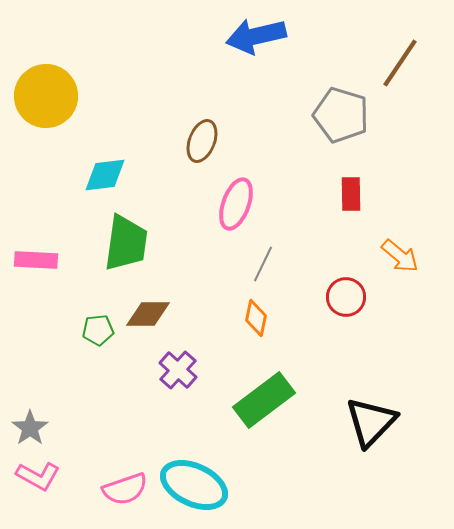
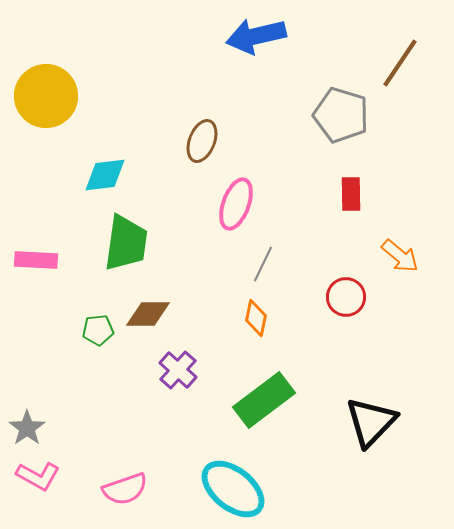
gray star: moved 3 px left
cyan ellipse: moved 39 px right, 4 px down; rotated 14 degrees clockwise
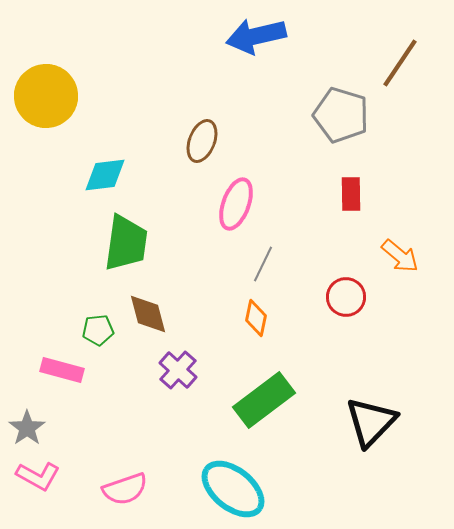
pink rectangle: moved 26 px right, 110 px down; rotated 12 degrees clockwise
brown diamond: rotated 75 degrees clockwise
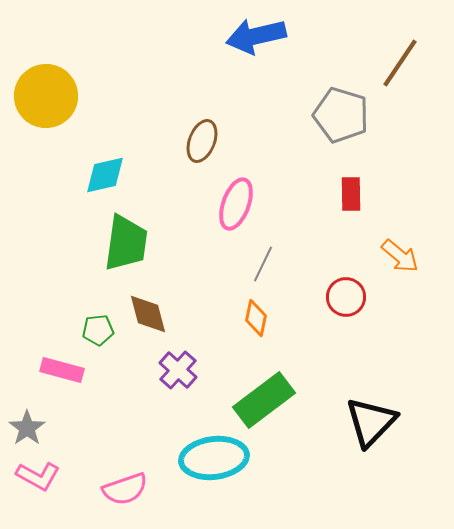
cyan diamond: rotated 6 degrees counterclockwise
cyan ellipse: moved 19 px left, 31 px up; rotated 46 degrees counterclockwise
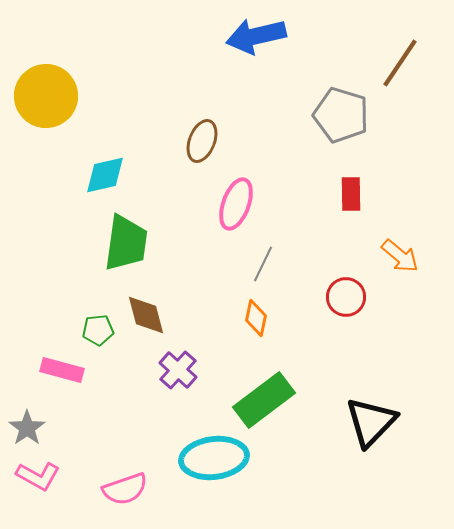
brown diamond: moved 2 px left, 1 px down
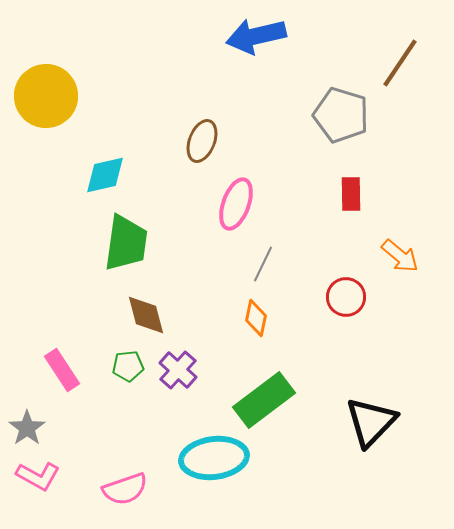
green pentagon: moved 30 px right, 36 px down
pink rectangle: rotated 42 degrees clockwise
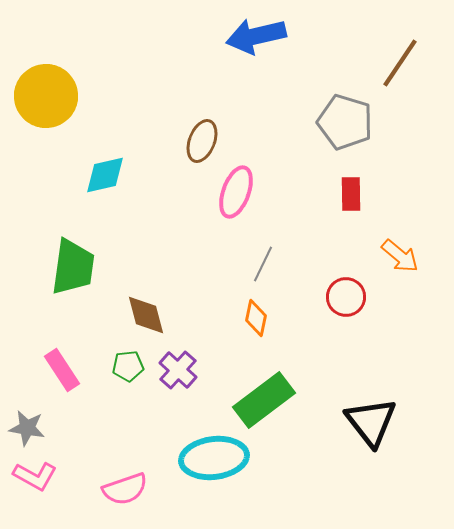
gray pentagon: moved 4 px right, 7 px down
pink ellipse: moved 12 px up
green trapezoid: moved 53 px left, 24 px down
black triangle: rotated 22 degrees counterclockwise
gray star: rotated 27 degrees counterclockwise
pink L-shape: moved 3 px left
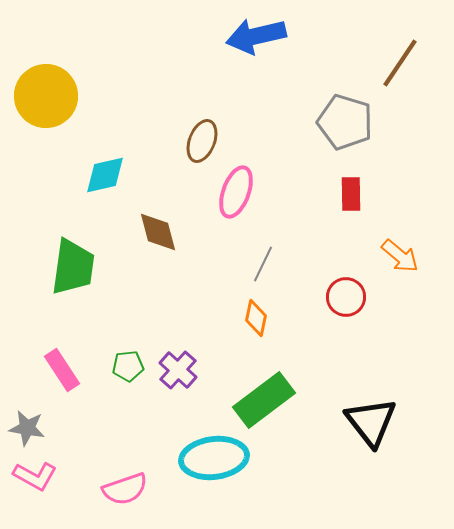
brown diamond: moved 12 px right, 83 px up
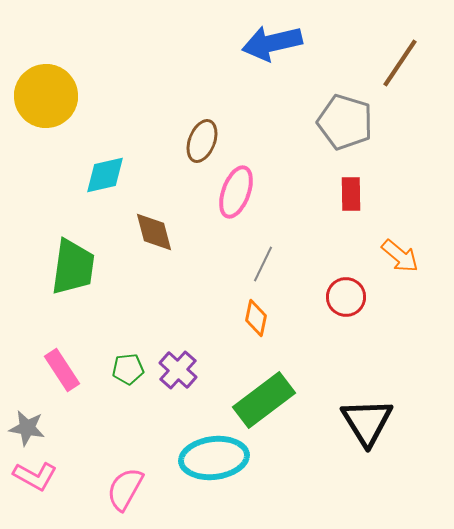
blue arrow: moved 16 px right, 7 px down
brown diamond: moved 4 px left
green pentagon: moved 3 px down
black triangle: moved 4 px left; rotated 6 degrees clockwise
pink semicircle: rotated 138 degrees clockwise
